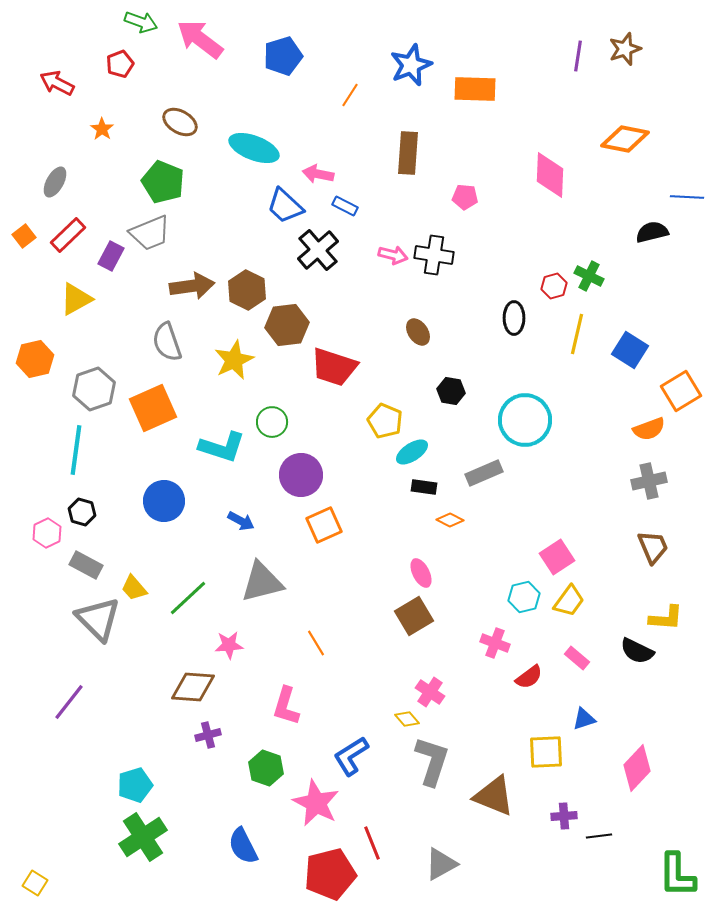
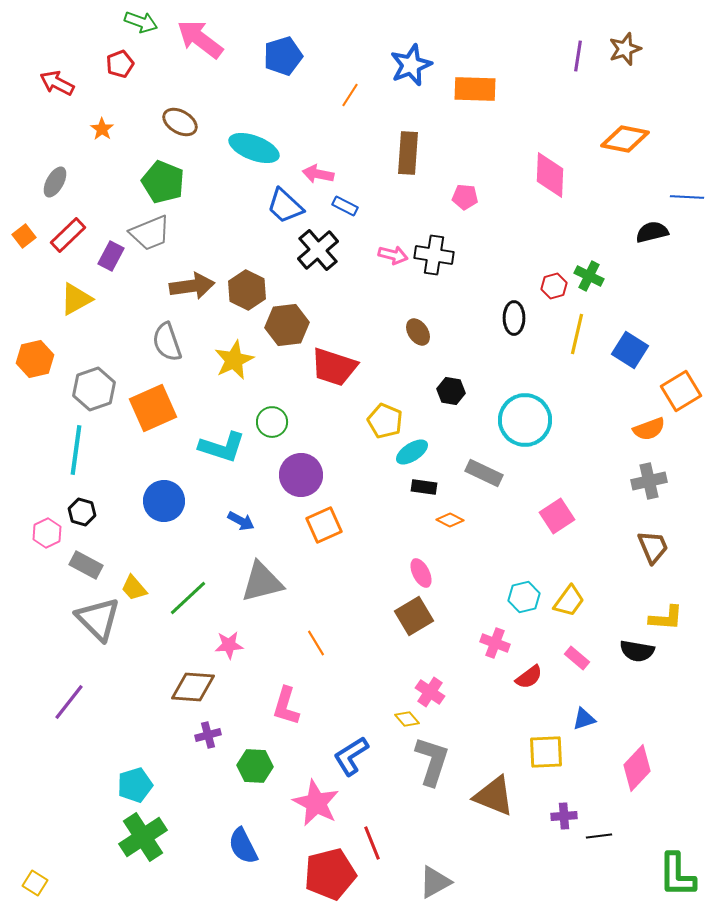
gray rectangle at (484, 473): rotated 48 degrees clockwise
pink square at (557, 557): moved 41 px up
black semicircle at (637, 651): rotated 16 degrees counterclockwise
green hexagon at (266, 768): moved 11 px left, 2 px up; rotated 16 degrees counterclockwise
gray triangle at (441, 864): moved 6 px left, 18 px down
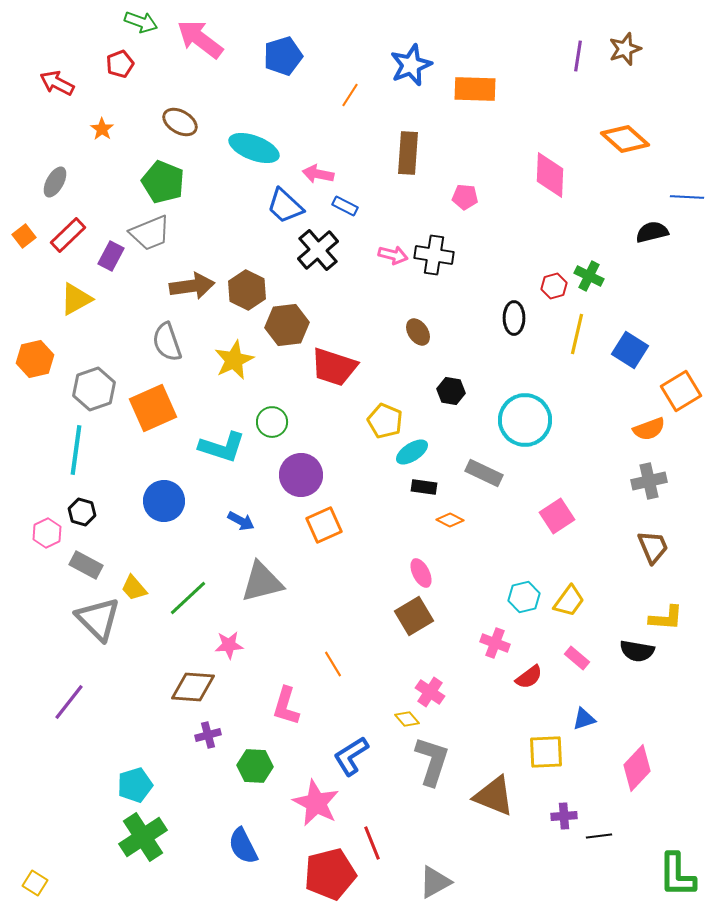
orange diamond at (625, 139): rotated 30 degrees clockwise
orange line at (316, 643): moved 17 px right, 21 px down
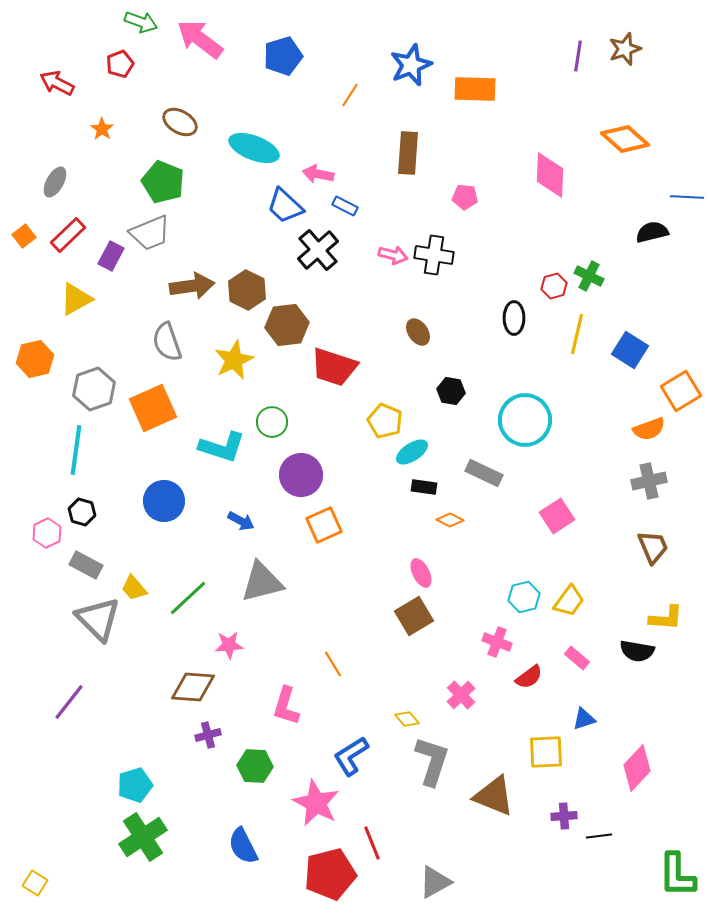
pink cross at (495, 643): moved 2 px right, 1 px up
pink cross at (430, 692): moved 31 px right, 3 px down; rotated 12 degrees clockwise
